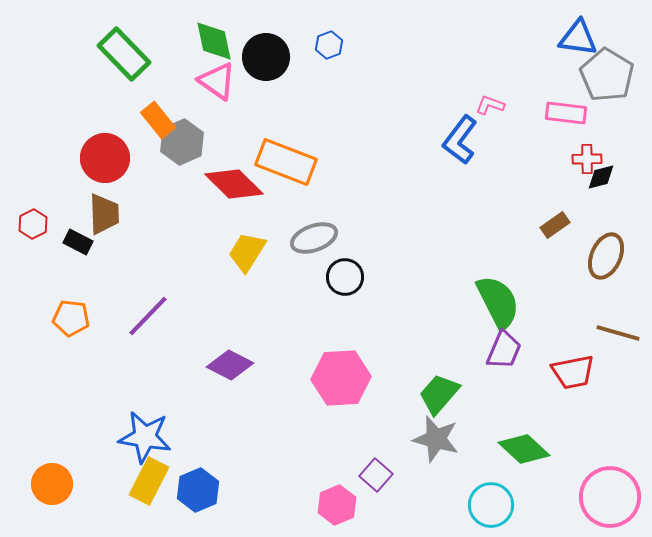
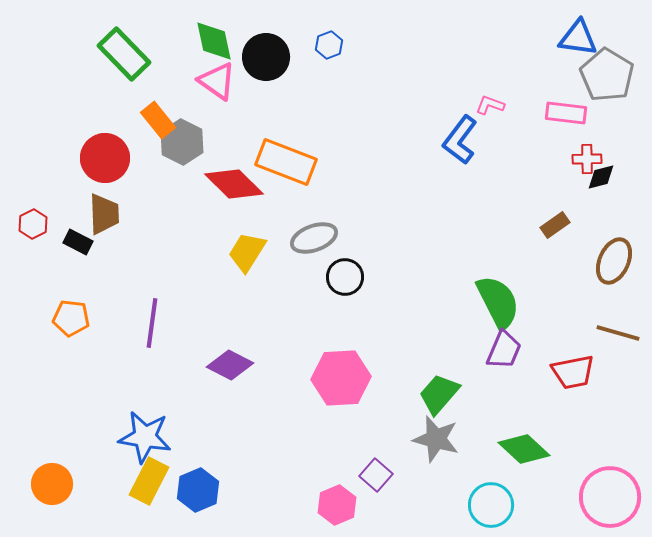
gray hexagon at (182, 142): rotated 9 degrees counterclockwise
brown ellipse at (606, 256): moved 8 px right, 5 px down
purple line at (148, 316): moved 4 px right, 7 px down; rotated 36 degrees counterclockwise
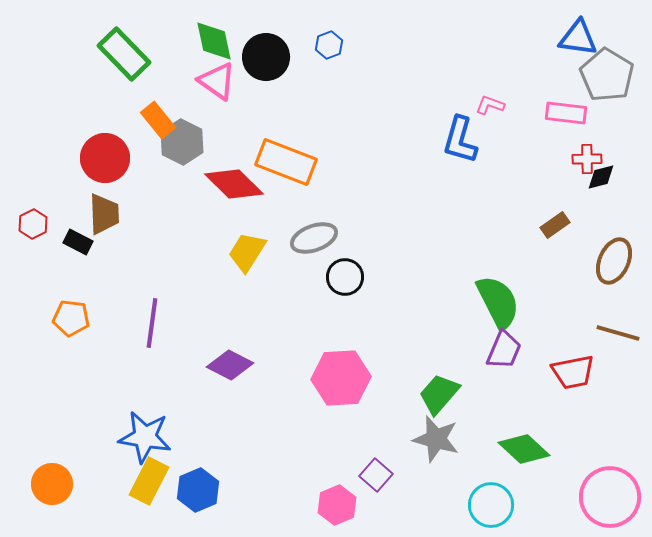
blue L-shape at (460, 140): rotated 21 degrees counterclockwise
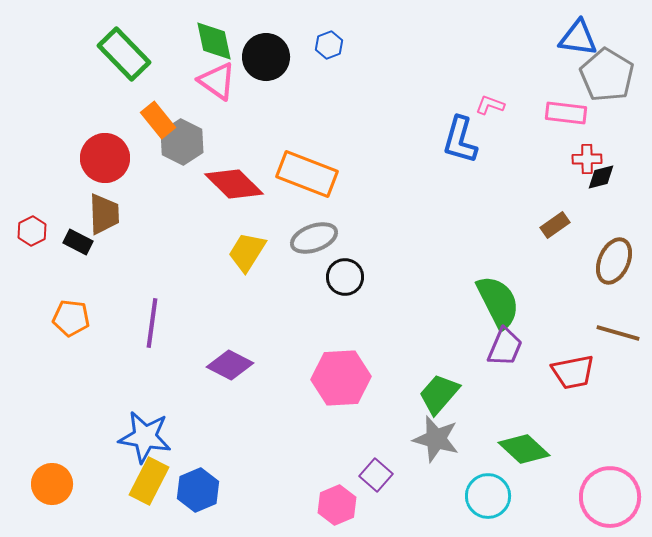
orange rectangle at (286, 162): moved 21 px right, 12 px down
red hexagon at (33, 224): moved 1 px left, 7 px down
purple trapezoid at (504, 350): moved 1 px right, 3 px up
cyan circle at (491, 505): moved 3 px left, 9 px up
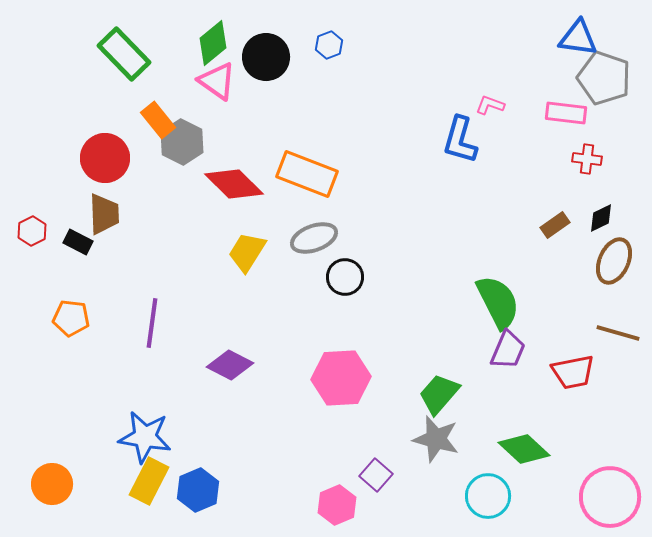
green diamond at (214, 41): moved 1 px left, 2 px down; rotated 63 degrees clockwise
gray pentagon at (607, 75): moved 3 px left, 3 px down; rotated 12 degrees counterclockwise
red cross at (587, 159): rotated 8 degrees clockwise
black diamond at (601, 177): moved 41 px down; rotated 12 degrees counterclockwise
purple trapezoid at (505, 347): moved 3 px right, 3 px down
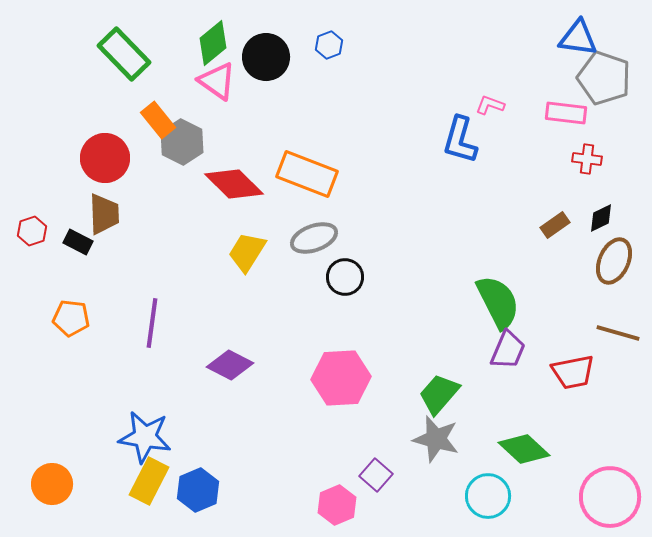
red hexagon at (32, 231): rotated 8 degrees clockwise
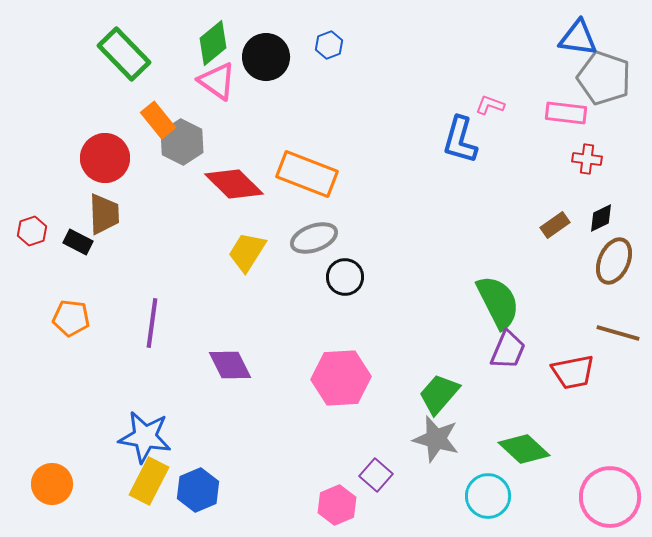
purple diamond at (230, 365): rotated 36 degrees clockwise
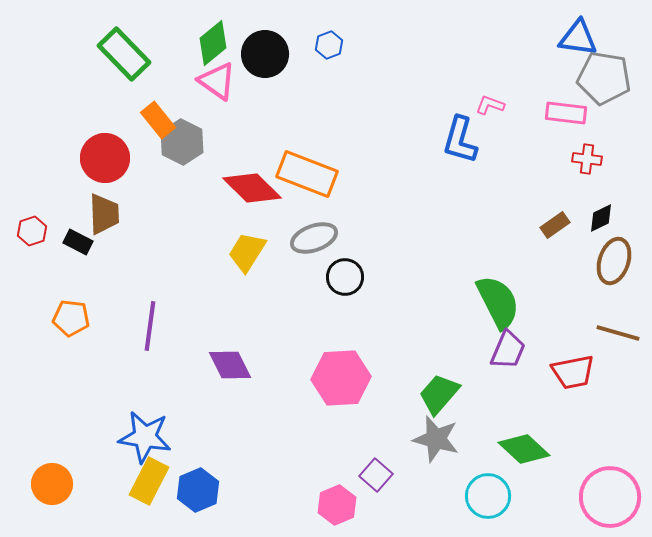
black circle at (266, 57): moved 1 px left, 3 px up
gray pentagon at (604, 78): rotated 10 degrees counterclockwise
red diamond at (234, 184): moved 18 px right, 4 px down
brown ellipse at (614, 261): rotated 6 degrees counterclockwise
purple line at (152, 323): moved 2 px left, 3 px down
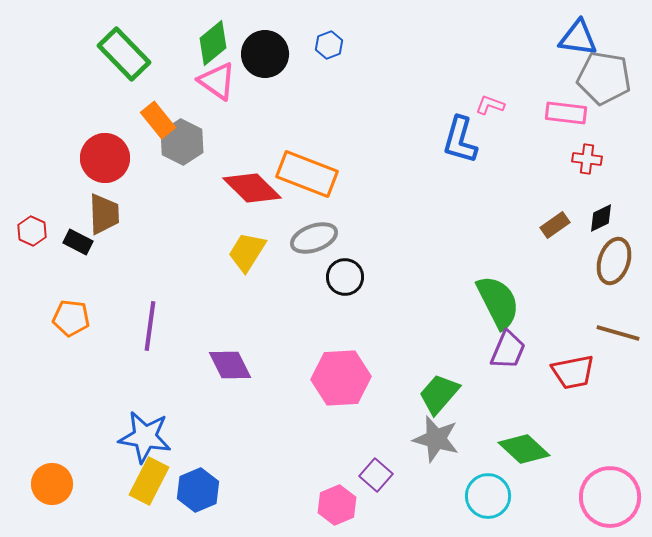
red hexagon at (32, 231): rotated 16 degrees counterclockwise
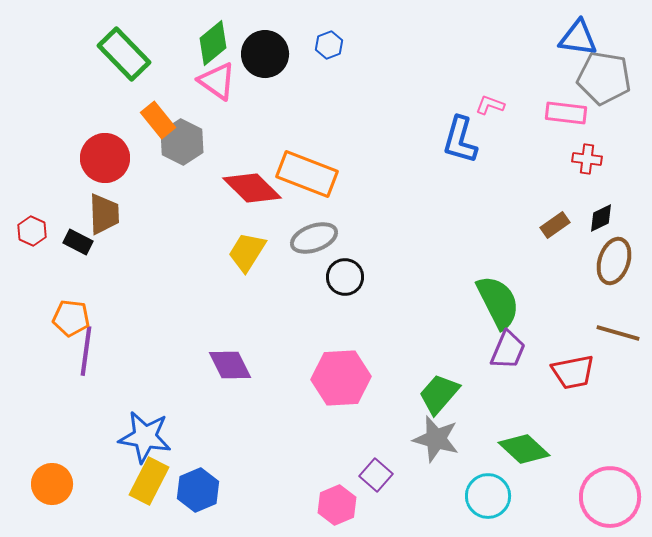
purple line at (150, 326): moved 64 px left, 25 px down
